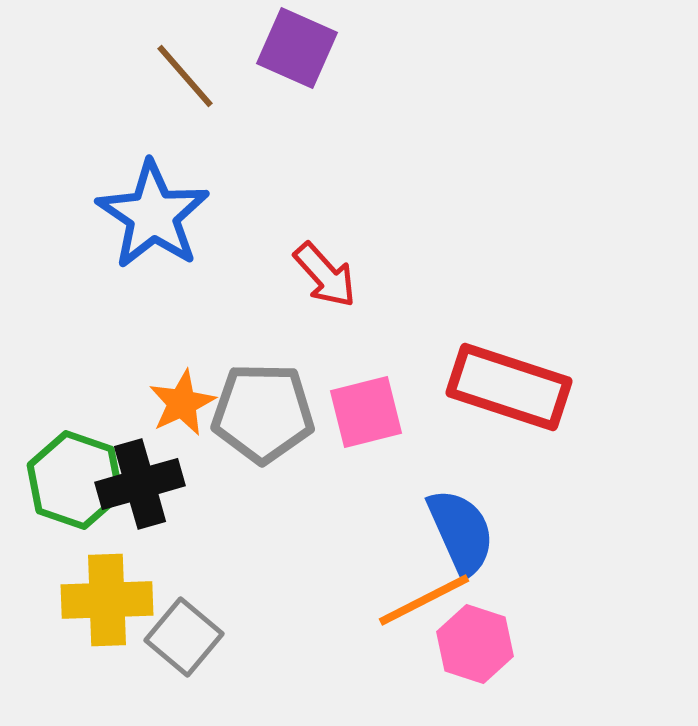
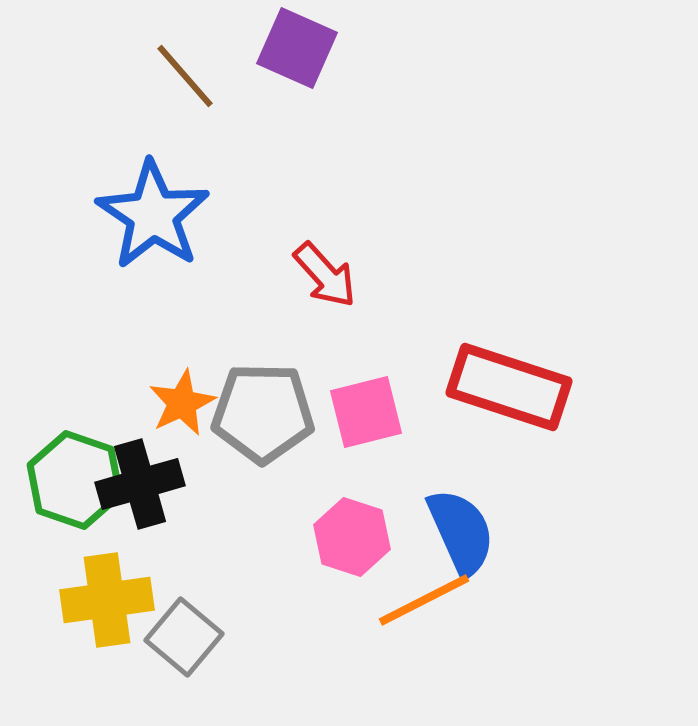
yellow cross: rotated 6 degrees counterclockwise
pink hexagon: moved 123 px left, 107 px up
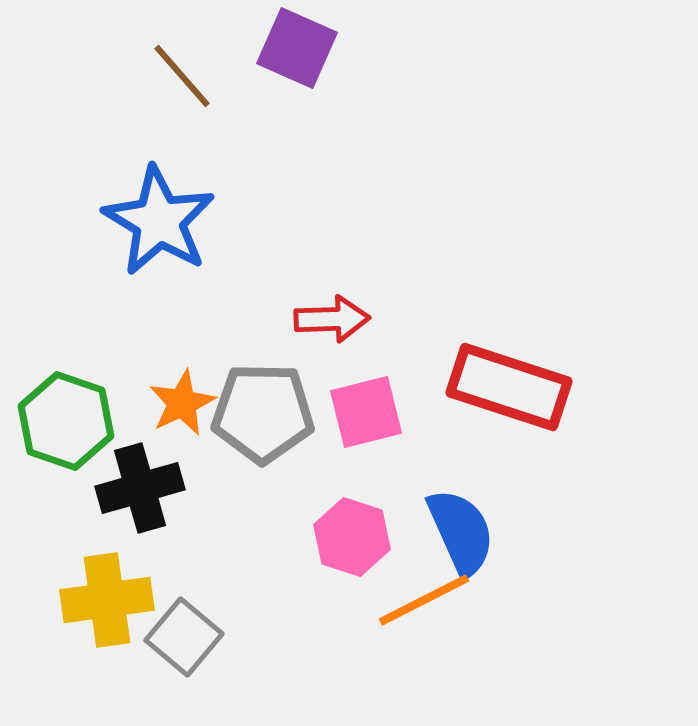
brown line: moved 3 px left
blue star: moved 6 px right, 6 px down; rotated 3 degrees counterclockwise
red arrow: moved 7 px right, 44 px down; rotated 50 degrees counterclockwise
green hexagon: moved 9 px left, 59 px up
black cross: moved 4 px down
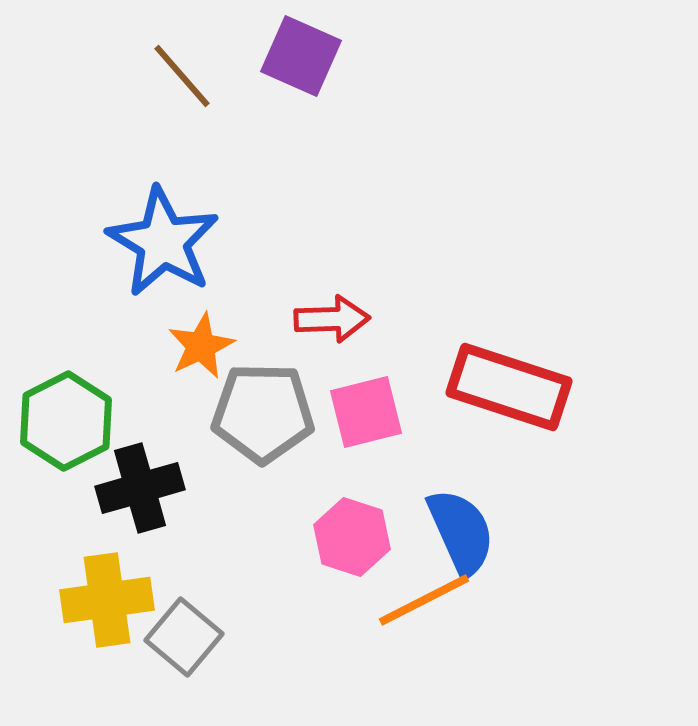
purple square: moved 4 px right, 8 px down
blue star: moved 4 px right, 21 px down
orange star: moved 19 px right, 57 px up
green hexagon: rotated 14 degrees clockwise
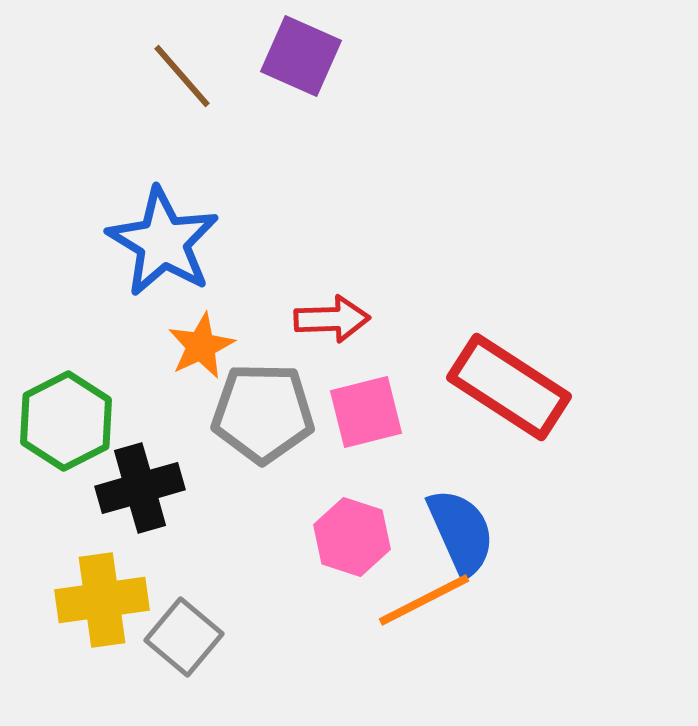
red rectangle: rotated 15 degrees clockwise
yellow cross: moved 5 px left
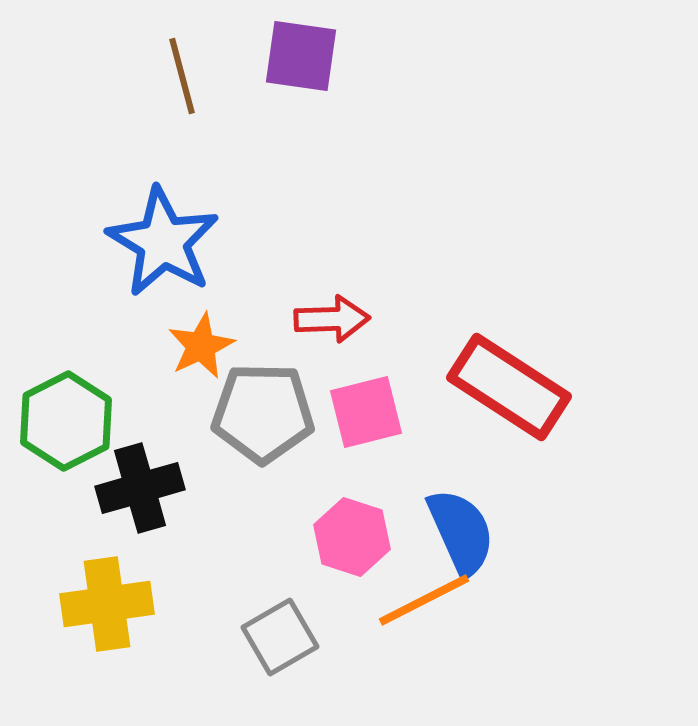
purple square: rotated 16 degrees counterclockwise
brown line: rotated 26 degrees clockwise
yellow cross: moved 5 px right, 4 px down
gray square: moved 96 px right; rotated 20 degrees clockwise
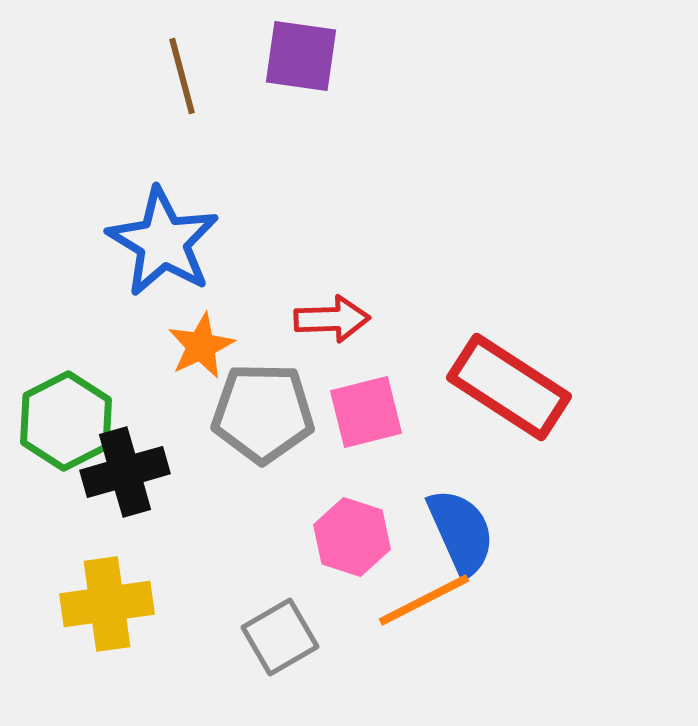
black cross: moved 15 px left, 16 px up
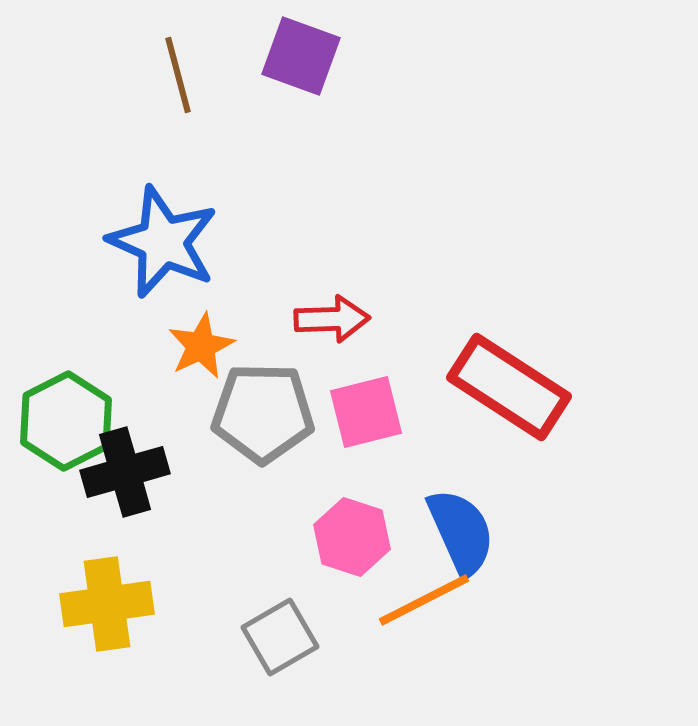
purple square: rotated 12 degrees clockwise
brown line: moved 4 px left, 1 px up
blue star: rotated 7 degrees counterclockwise
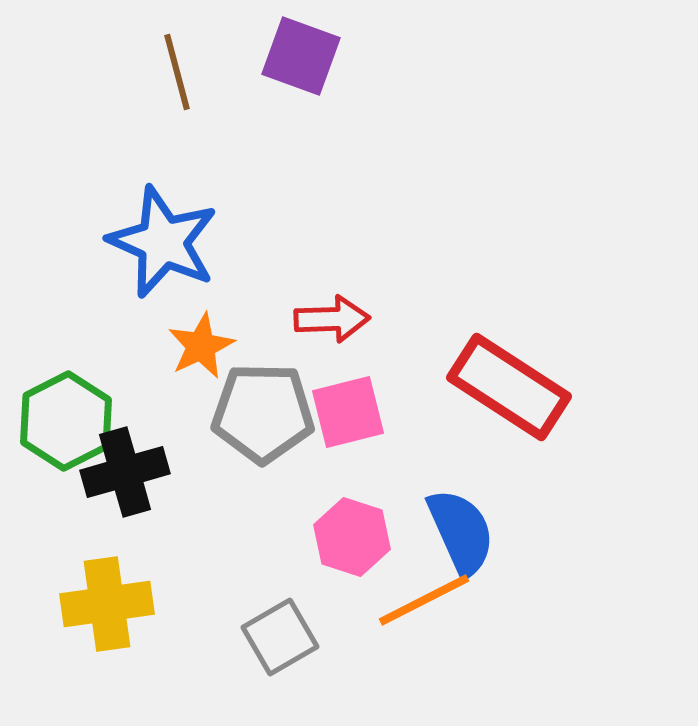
brown line: moved 1 px left, 3 px up
pink square: moved 18 px left
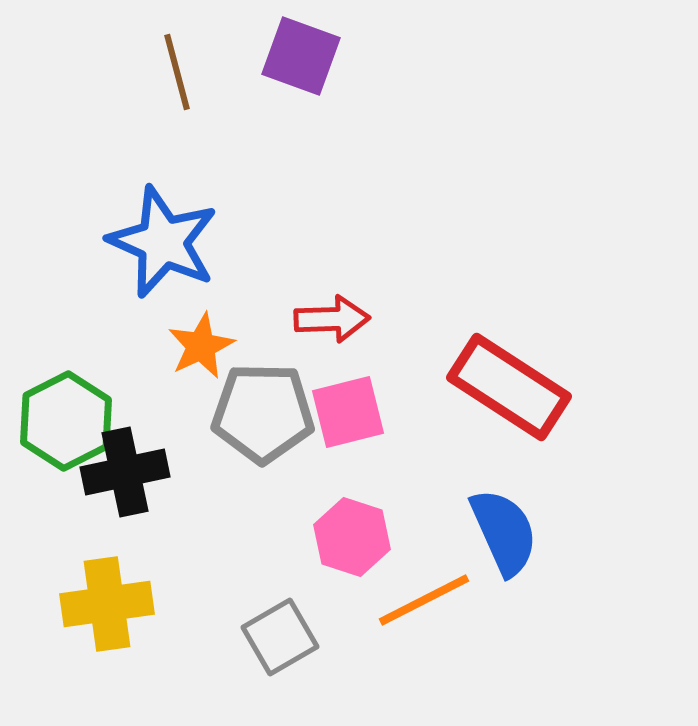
black cross: rotated 4 degrees clockwise
blue semicircle: moved 43 px right
